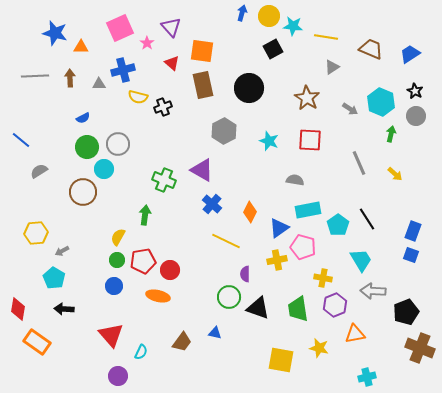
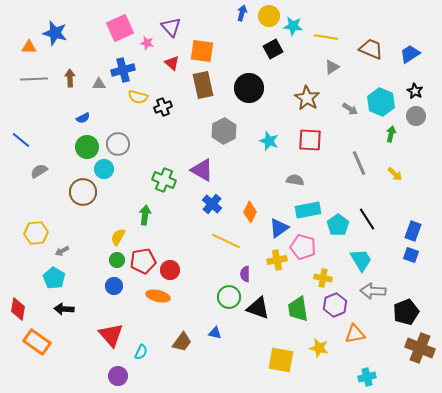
pink star at (147, 43): rotated 24 degrees counterclockwise
orange triangle at (81, 47): moved 52 px left
gray line at (35, 76): moved 1 px left, 3 px down
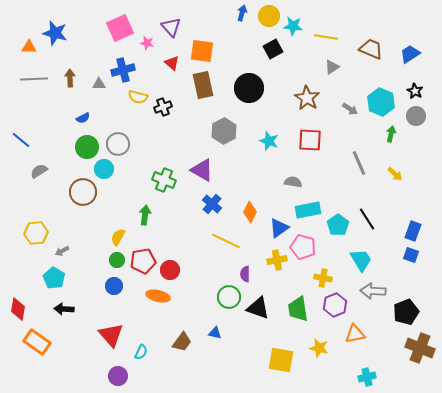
gray semicircle at (295, 180): moved 2 px left, 2 px down
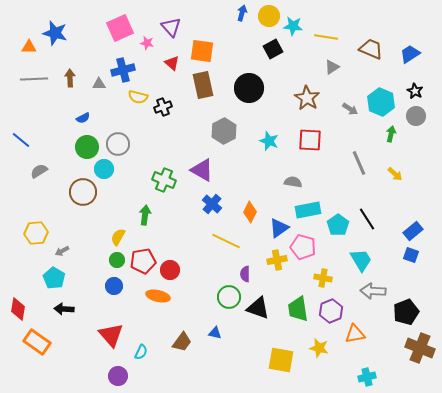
blue rectangle at (413, 231): rotated 30 degrees clockwise
purple hexagon at (335, 305): moved 4 px left, 6 px down
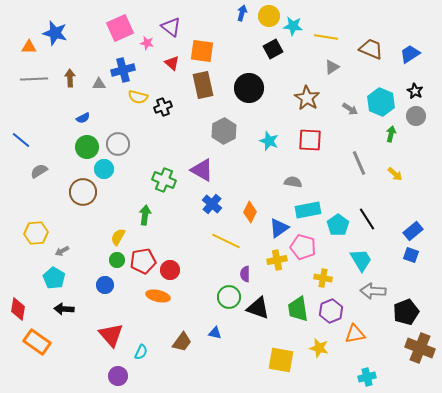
purple triangle at (171, 27): rotated 10 degrees counterclockwise
blue circle at (114, 286): moved 9 px left, 1 px up
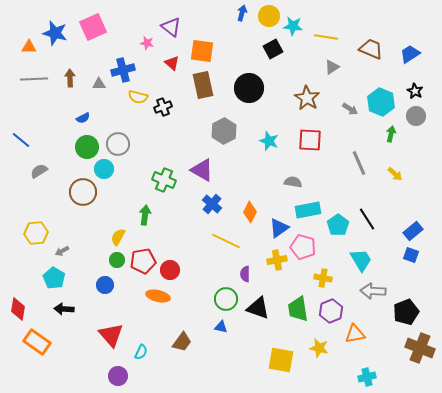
pink square at (120, 28): moved 27 px left, 1 px up
green circle at (229, 297): moved 3 px left, 2 px down
blue triangle at (215, 333): moved 6 px right, 6 px up
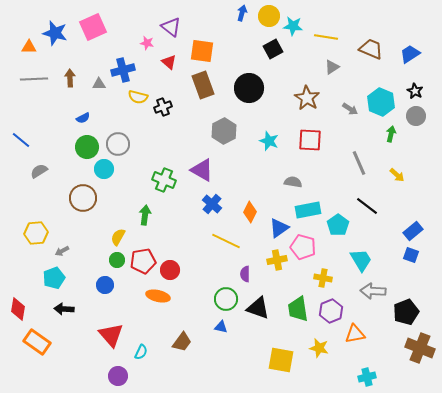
red triangle at (172, 63): moved 3 px left, 1 px up
brown rectangle at (203, 85): rotated 8 degrees counterclockwise
yellow arrow at (395, 174): moved 2 px right, 1 px down
brown circle at (83, 192): moved 6 px down
black line at (367, 219): moved 13 px up; rotated 20 degrees counterclockwise
cyan pentagon at (54, 278): rotated 20 degrees clockwise
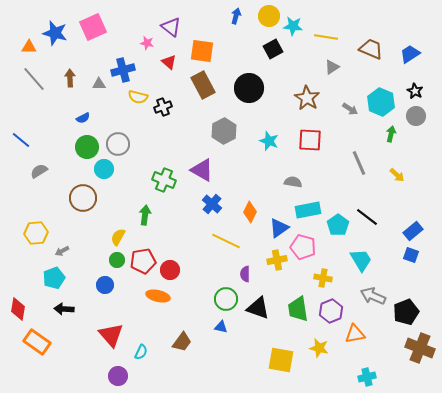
blue arrow at (242, 13): moved 6 px left, 3 px down
gray line at (34, 79): rotated 52 degrees clockwise
brown rectangle at (203, 85): rotated 8 degrees counterclockwise
black line at (367, 206): moved 11 px down
gray arrow at (373, 291): moved 5 px down; rotated 20 degrees clockwise
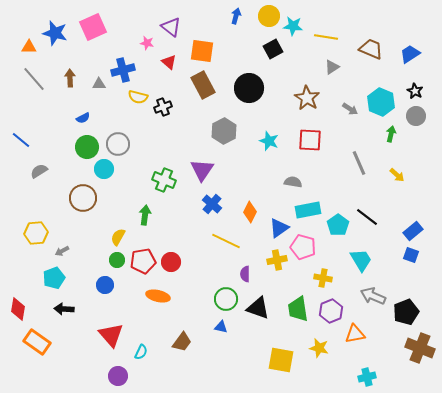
purple triangle at (202, 170): rotated 35 degrees clockwise
red circle at (170, 270): moved 1 px right, 8 px up
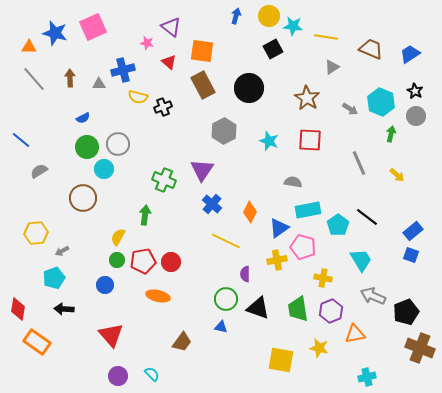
cyan semicircle at (141, 352): moved 11 px right, 22 px down; rotated 70 degrees counterclockwise
